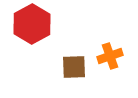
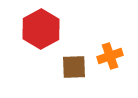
red hexagon: moved 9 px right, 5 px down
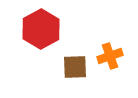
brown square: moved 1 px right
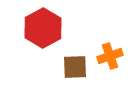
red hexagon: moved 2 px right, 1 px up
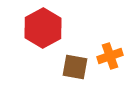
brown square: rotated 12 degrees clockwise
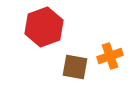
red hexagon: moved 1 px right, 1 px up; rotated 9 degrees clockwise
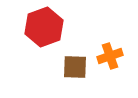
brown square: rotated 8 degrees counterclockwise
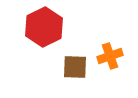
red hexagon: rotated 6 degrees counterclockwise
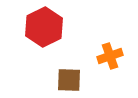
brown square: moved 6 px left, 13 px down
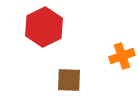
orange cross: moved 12 px right
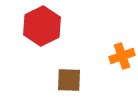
red hexagon: moved 2 px left, 1 px up
